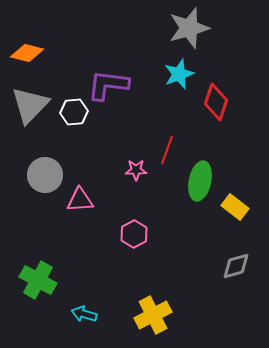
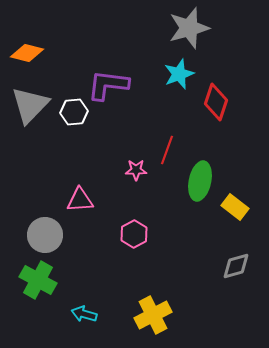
gray circle: moved 60 px down
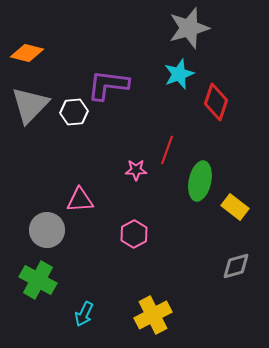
gray circle: moved 2 px right, 5 px up
cyan arrow: rotated 80 degrees counterclockwise
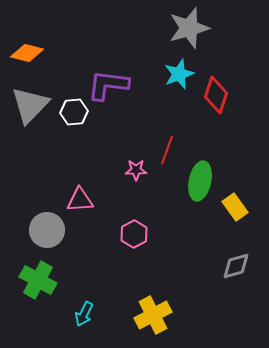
red diamond: moved 7 px up
yellow rectangle: rotated 16 degrees clockwise
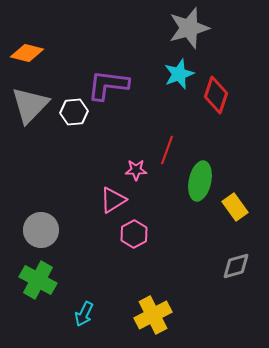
pink triangle: moved 33 px right; rotated 28 degrees counterclockwise
gray circle: moved 6 px left
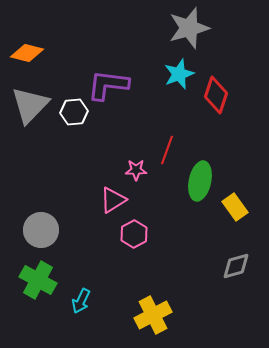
cyan arrow: moved 3 px left, 13 px up
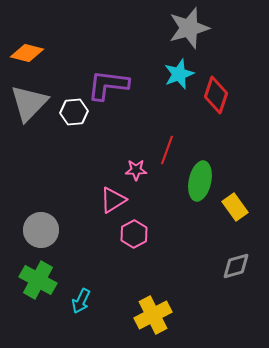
gray triangle: moved 1 px left, 2 px up
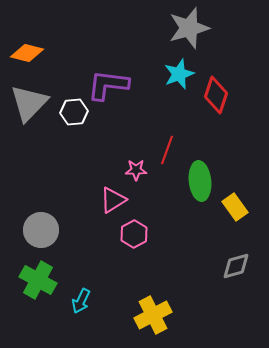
green ellipse: rotated 18 degrees counterclockwise
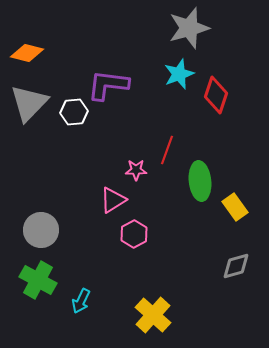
yellow cross: rotated 21 degrees counterclockwise
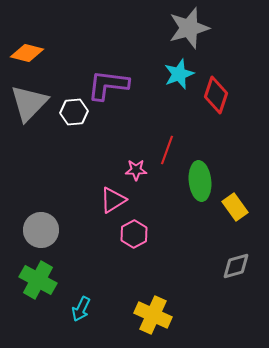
cyan arrow: moved 8 px down
yellow cross: rotated 18 degrees counterclockwise
